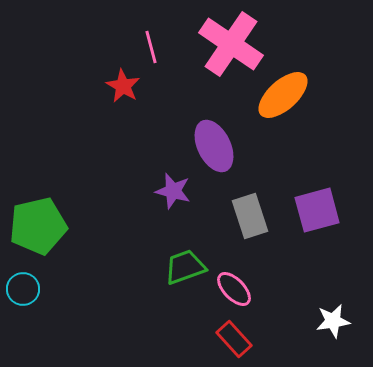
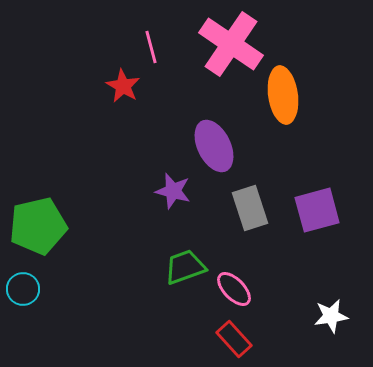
orange ellipse: rotated 56 degrees counterclockwise
gray rectangle: moved 8 px up
white star: moved 2 px left, 5 px up
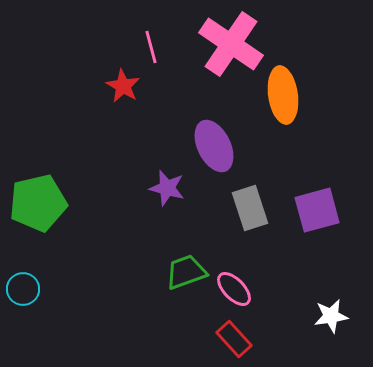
purple star: moved 6 px left, 3 px up
green pentagon: moved 23 px up
green trapezoid: moved 1 px right, 5 px down
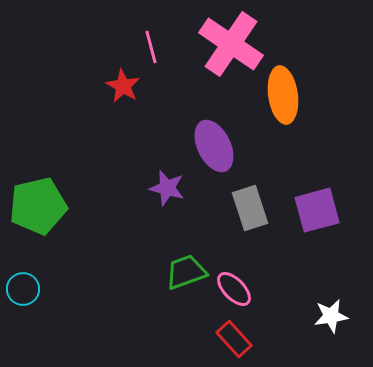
green pentagon: moved 3 px down
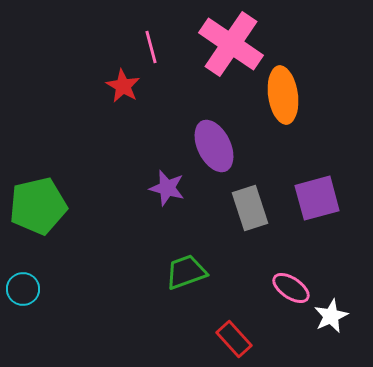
purple square: moved 12 px up
pink ellipse: moved 57 px right, 1 px up; rotated 12 degrees counterclockwise
white star: rotated 16 degrees counterclockwise
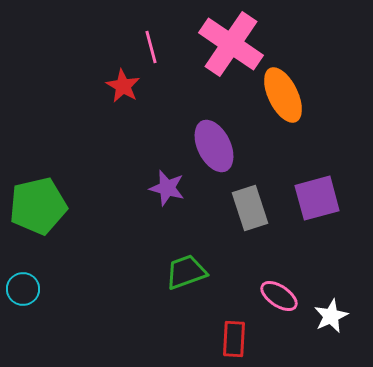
orange ellipse: rotated 18 degrees counterclockwise
pink ellipse: moved 12 px left, 8 px down
red rectangle: rotated 45 degrees clockwise
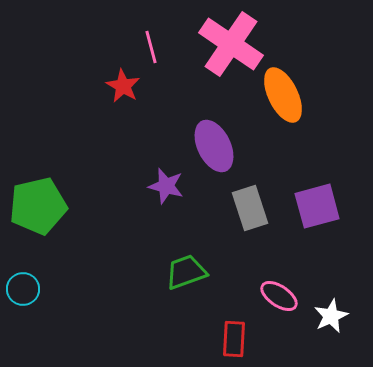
purple star: moved 1 px left, 2 px up
purple square: moved 8 px down
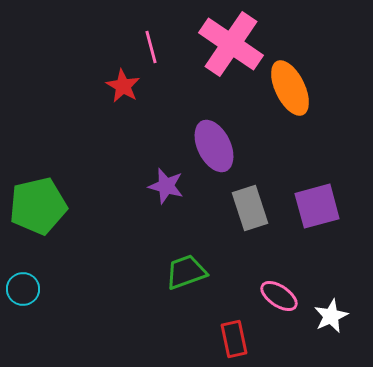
orange ellipse: moved 7 px right, 7 px up
red rectangle: rotated 15 degrees counterclockwise
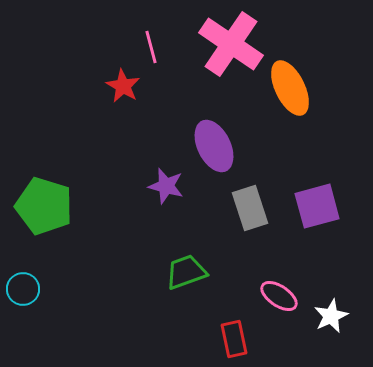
green pentagon: moved 6 px right; rotated 30 degrees clockwise
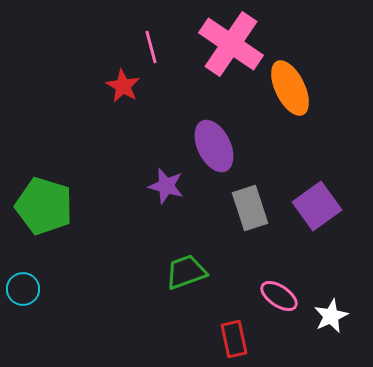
purple square: rotated 21 degrees counterclockwise
